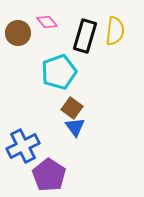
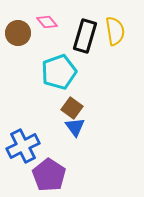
yellow semicircle: rotated 16 degrees counterclockwise
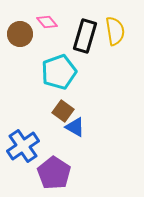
brown circle: moved 2 px right, 1 px down
brown square: moved 9 px left, 3 px down
blue triangle: rotated 25 degrees counterclockwise
blue cross: rotated 8 degrees counterclockwise
purple pentagon: moved 5 px right, 2 px up
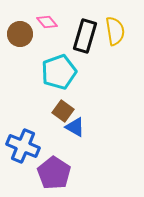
blue cross: rotated 32 degrees counterclockwise
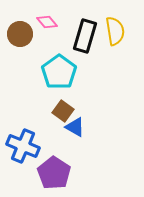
cyan pentagon: rotated 16 degrees counterclockwise
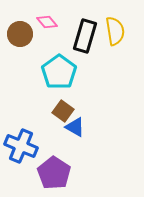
blue cross: moved 2 px left
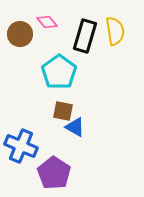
brown square: rotated 25 degrees counterclockwise
